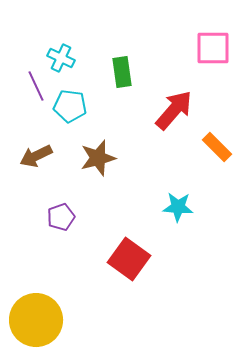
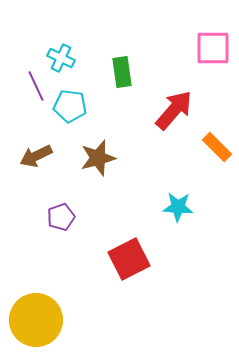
red square: rotated 27 degrees clockwise
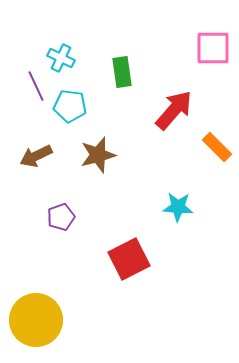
brown star: moved 3 px up
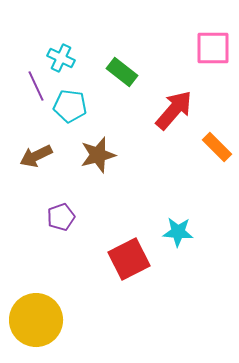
green rectangle: rotated 44 degrees counterclockwise
cyan star: moved 25 px down
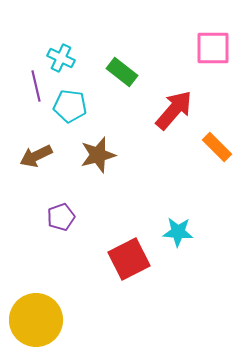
purple line: rotated 12 degrees clockwise
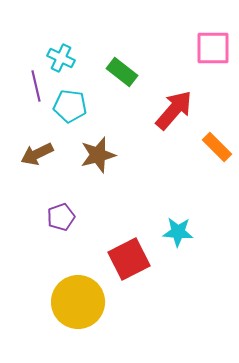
brown arrow: moved 1 px right, 2 px up
yellow circle: moved 42 px right, 18 px up
